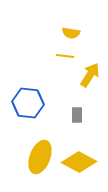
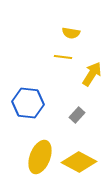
yellow line: moved 2 px left, 1 px down
yellow arrow: moved 2 px right, 1 px up
gray rectangle: rotated 42 degrees clockwise
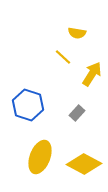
yellow semicircle: moved 6 px right
yellow line: rotated 36 degrees clockwise
blue hexagon: moved 2 px down; rotated 12 degrees clockwise
gray rectangle: moved 2 px up
yellow diamond: moved 5 px right, 2 px down
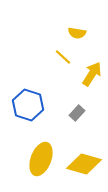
yellow ellipse: moved 1 px right, 2 px down
yellow diamond: rotated 12 degrees counterclockwise
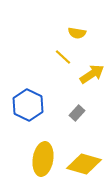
yellow arrow: rotated 25 degrees clockwise
blue hexagon: rotated 8 degrees clockwise
yellow ellipse: moved 2 px right; rotated 12 degrees counterclockwise
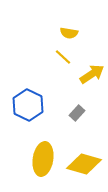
yellow semicircle: moved 8 px left
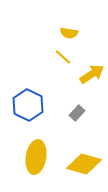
yellow ellipse: moved 7 px left, 2 px up
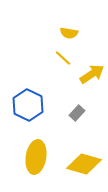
yellow line: moved 1 px down
